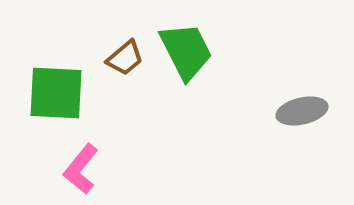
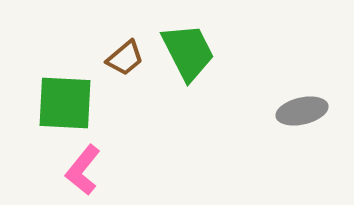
green trapezoid: moved 2 px right, 1 px down
green square: moved 9 px right, 10 px down
pink L-shape: moved 2 px right, 1 px down
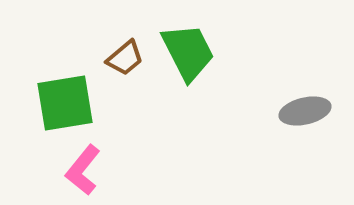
green square: rotated 12 degrees counterclockwise
gray ellipse: moved 3 px right
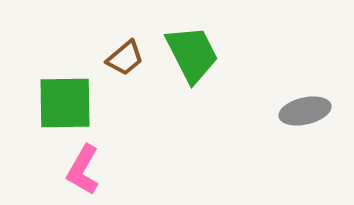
green trapezoid: moved 4 px right, 2 px down
green square: rotated 8 degrees clockwise
pink L-shape: rotated 9 degrees counterclockwise
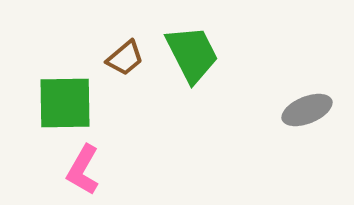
gray ellipse: moved 2 px right, 1 px up; rotated 9 degrees counterclockwise
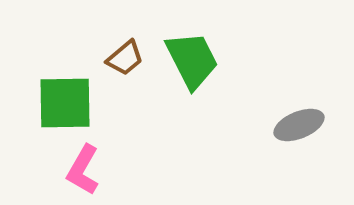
green trapezoid: moved 6 px down
gray ellipse: moved 8 px left, 15 px down
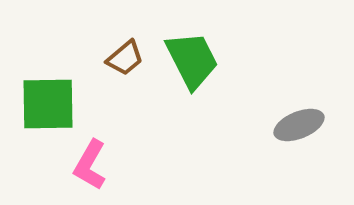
green square: moved 17 px left, 1 px down
pink L-shape: moved 7 px right, 5 px up
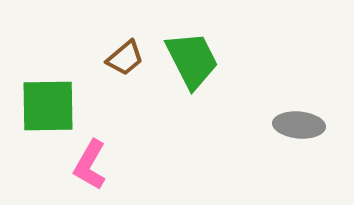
green square: moved 2 px down
gray ellipse: rotated 27 degrees clockwise
